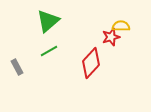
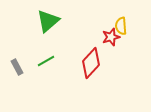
yellow semicircle: rotated 96 degrees counterclockwise
green line: moved 3 px left, 10 px down
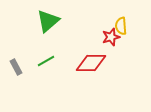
red diamond: rotated 48 degrees clockwise
gray rectangle: moved 1 px left
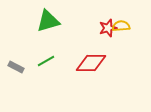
green triangle: rotated 25 degrees clockwise
yellow semicircle: rotated 90 degrees clockwise
red star: moved 3 px left, 9 px up
gray rectangle: rotated 35 degrees counterclockwise
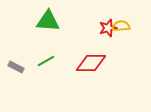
green triangle: rotated 20 degrees clockwise
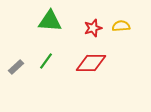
green triangle: moved 2 px right
red star: moved 15 px left
green line: rotated 24 degrees counterclockwise
gray rectangle: rotated 70 degrees counterclockwise
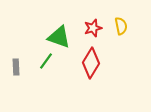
green triangle: moved 9 px right, 16 px down; rotated 15 degrees clockwise
yellow semicircle: rotated 84 degrees clockwise
red diamond: rotated 60 degrees counterclockwise
gray rectangle: rotated 49 degrees counterclockwise
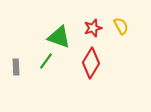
yellow semicircle: rotated 18 degrees counterclockwise
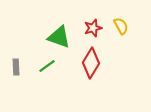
green line: moved 1 px right, 5 px down; rotated 18 degrees clockwise
